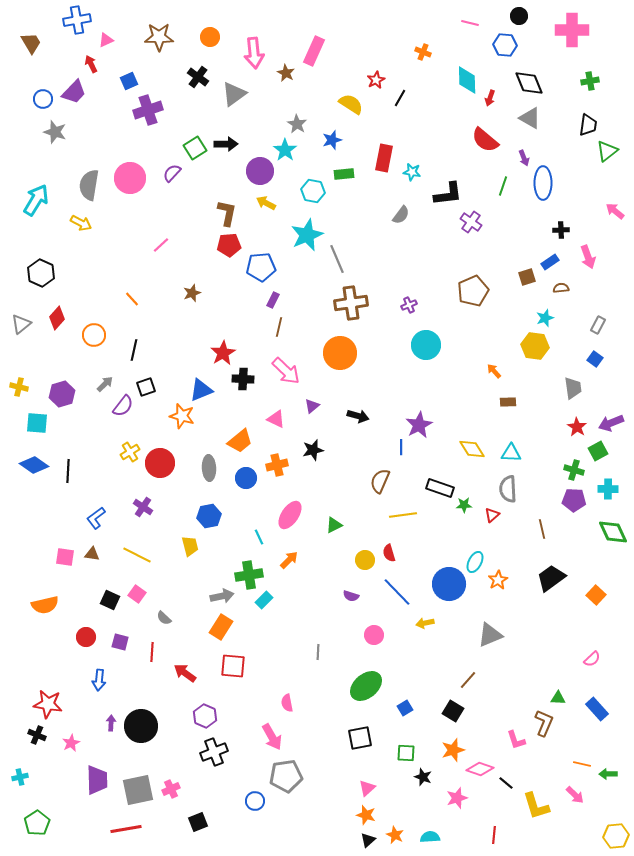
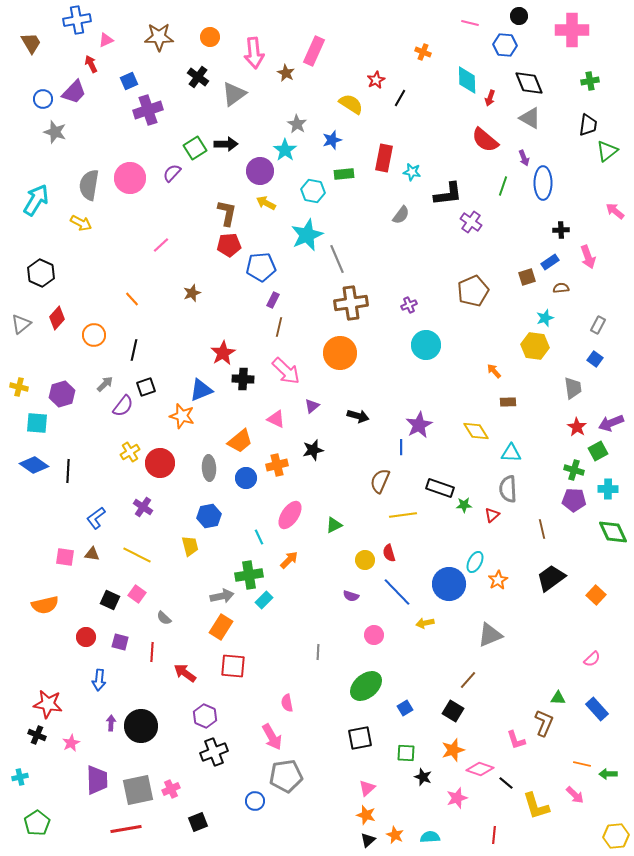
yellow diamond at (472, 449): moved 4 px right, 18 px up
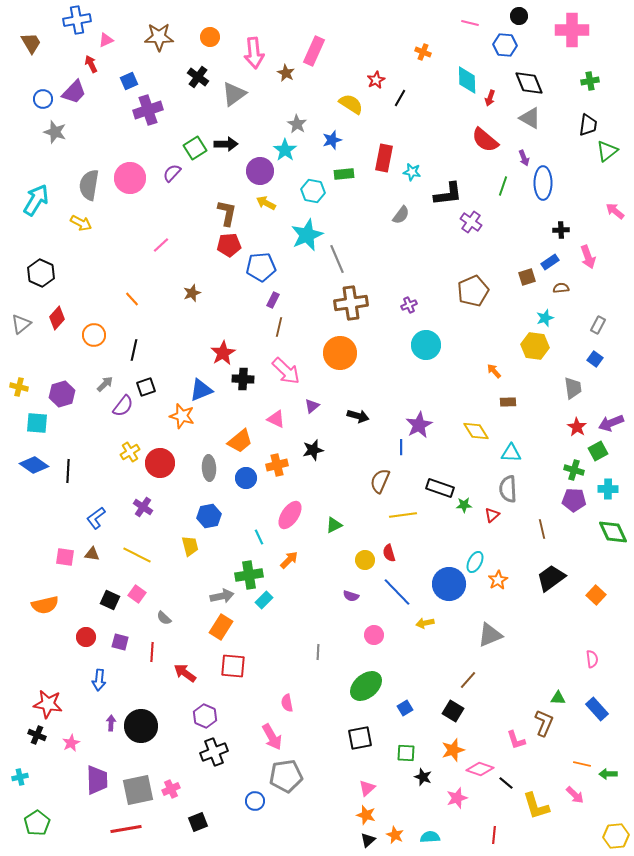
pink semicircle at (592, 659): rotated 54 degrees counterclockwise
